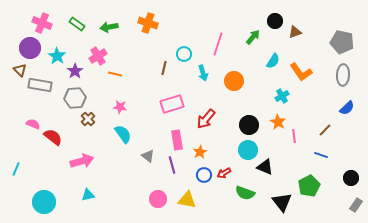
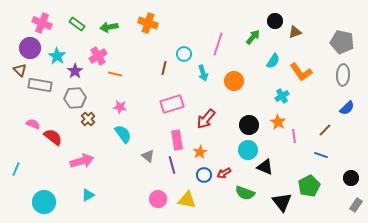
cyan triangle at (88, 195): rotated 16 degrees counterclockwise
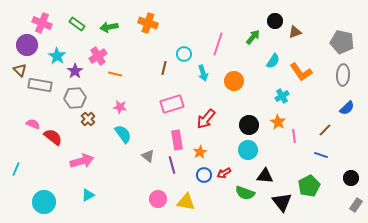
purple circle at (30, 48): moved 3 px left, 3 px up
black triangle at (265, 167): moved 9 px down; rotated 18 degrees counterclockwise
yellow triangle at (187, 200): moved 1 px left, 2 px down
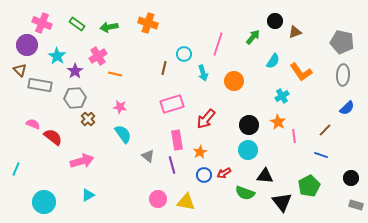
gray rectangle at (356, 205): rotated 72 degrees clockwise
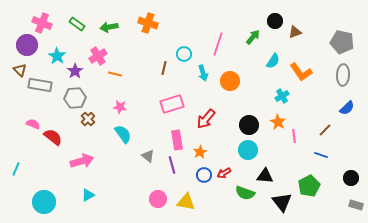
orange circle at (234, 81): moved 4 px left
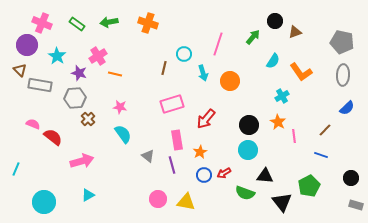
green arrow at (109, 27): moved 5 px up
purple star at (75, 71): moved 4 px right, 2 px down; rotated 21 degrees counterclockwise
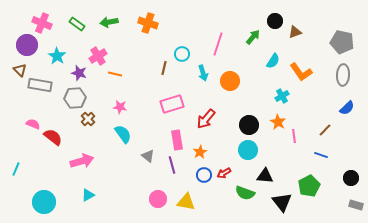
cyan circle at (184, 54): moved 2 px left
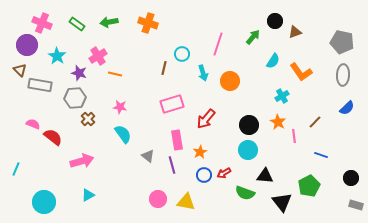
brown line at (325, 130): moved 10 px left, 8 px up
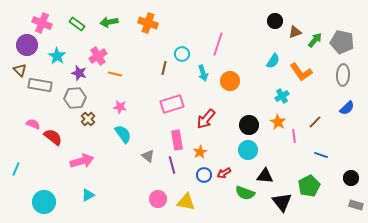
green arrow at (253, 37): moved 62 px right, 3 px down
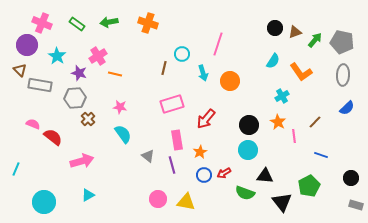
black circle at (275, 21): moved 7 px down
